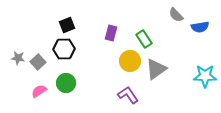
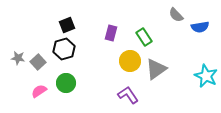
green rectangle: moved 2 px up
black hexagon: rotated 15 degrees counterclockwise
cyan star: moved 1 px right; rotated 25 degrees clockwise
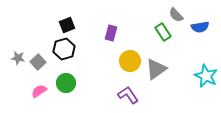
green rectangle: moved 19 px right, 5 px up
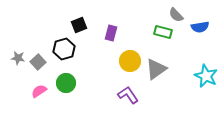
black square: moved 12 px right
green rectangle: rotated 42 degrees counterclockwise
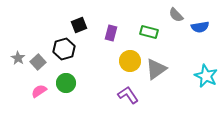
green rectangle: moved 14 px left
gray star: rotated 24 degrees clockwise
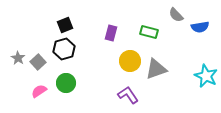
black square: moved 14 px left
gray triangle: rotated 15 degrees clockwise
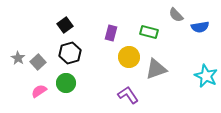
black square: rotated 14 degrees counterclockwise
black hexagon: moved 6 px right, 4 px down
yellow circle: moved 1 px left, 4 px up
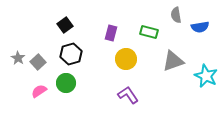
gray semicircle: rotated 35 degrees clockwise
black hexagon: moved 1 px right, 1 px down
yellow circle: moved 3 px left, 2 px down
gray triangle: moved 17 px right, 8 px up
